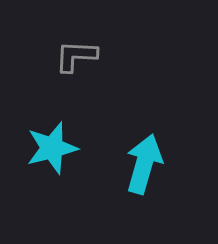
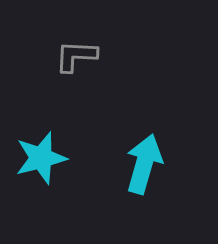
cyan star: moved 11 px left, 10 px down
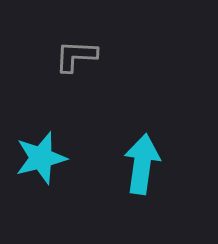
cyan arrow: moved 2 px left; rotated 8 degrees counterclockwise
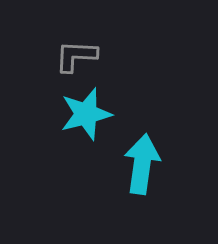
cyan star: moved 45 px right, 44 px up
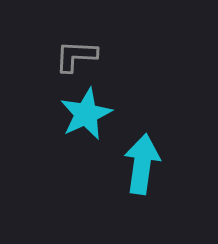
cyan star: rotated 10 degrees counterclockwise
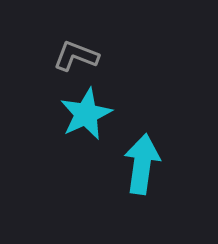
gray L-shape: rotated 18 degrees clockwise
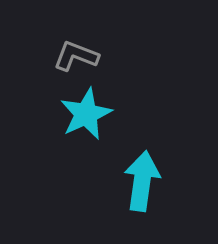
cyan arrow: moved 17 px down
